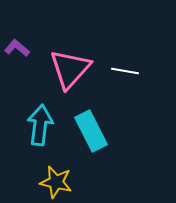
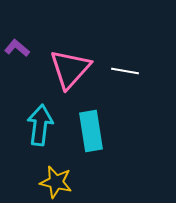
cyan rectangle: rotated 18 degrees clockwise
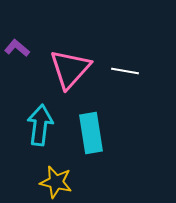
cyan rectangle: moved 2 px down
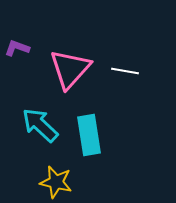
purple L-shape: rotated 20 degrees counterclockwise
cyan arrow: rotated 54 degrees counterclockwise
cyan rectangle: moved 2 px left, 2 px down
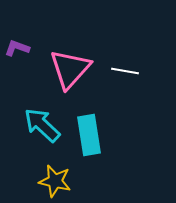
cyan arrow: moved 2 px right
yellow star: moved 1 px left, 1 px up
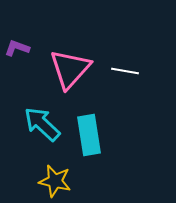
cyan arrow: moved 1 px up
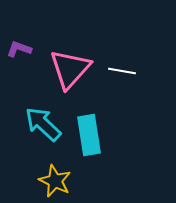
purple L-shape: moved 2 px right, 1 px down
white line: moved 3 px left
cyan arrow: moved 1 px right
yellow star: rotated 12 degrees clockwise
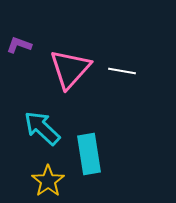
purple L-shape: moved 4 px up
cyan arrow: moved 1 px left, 4 px down
cyan rectangle: moved 19 px down
yellow star: moved 7 px left; rotated 12 degrees clockwise
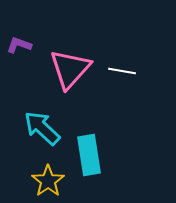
cyan rectangle: moved 1 px down
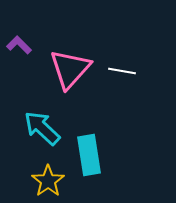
purple L-shape: rotated 25 degrees clockwise
